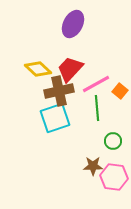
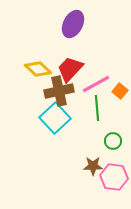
cyan square: rotated 24 degrees counterclockwise
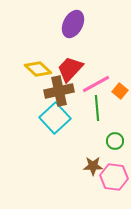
green circle: moved 2 px right
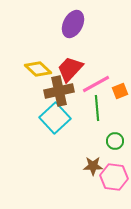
orange square: rotated 28 degrees clockwise
